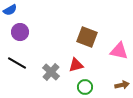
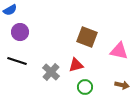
black line: moved 2 px up; rotated 12 degrees counterclockwise
brown arrow: rotated 24 degrees clockwise
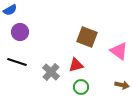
pink triangle: rotated 24 degrees clockwise
black line: moved 1 px down
green circle: moved 4 px left
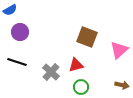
pink triangle: moved 1 px up; rotated 42 degrees clockwise
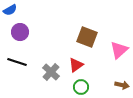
red triangle: rotated 21 degrees counterclockwise
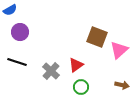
brown square: moved 10 px right
gray cross: moved 1 px up
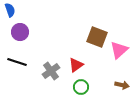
blue semicircle: rotated 80 degrees counterclockwise
gray cross: rotated 12 degrees clockwise
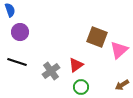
brown arrow: rotated 136 degrees clockwise
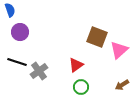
gray cross: moved 12 px left
